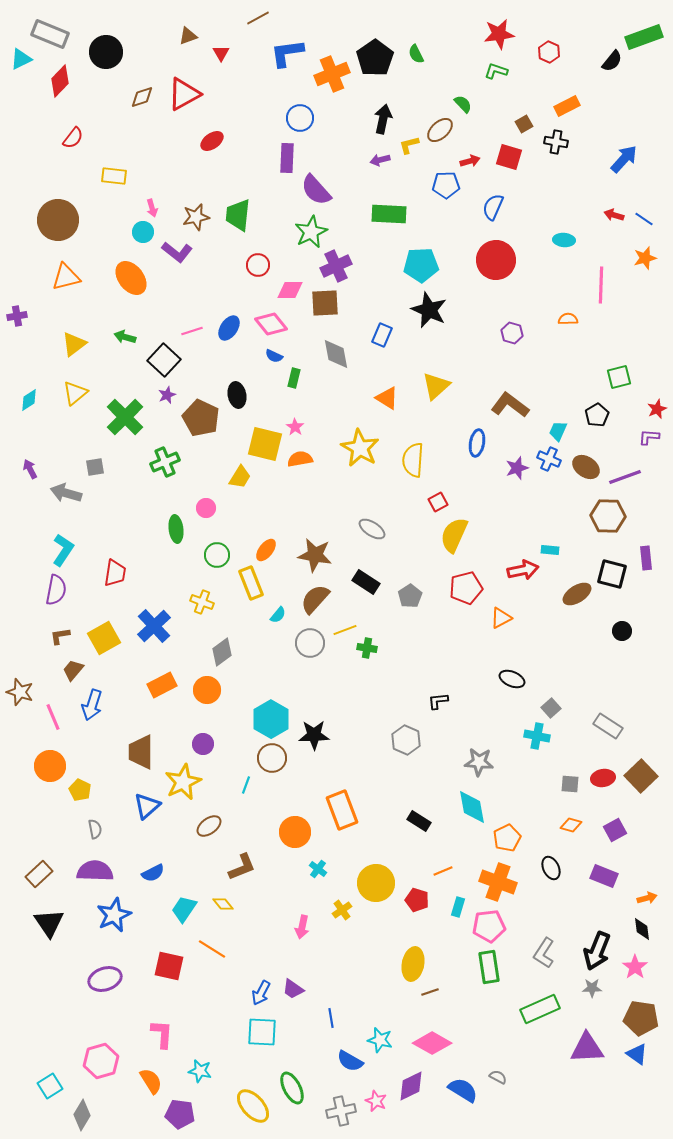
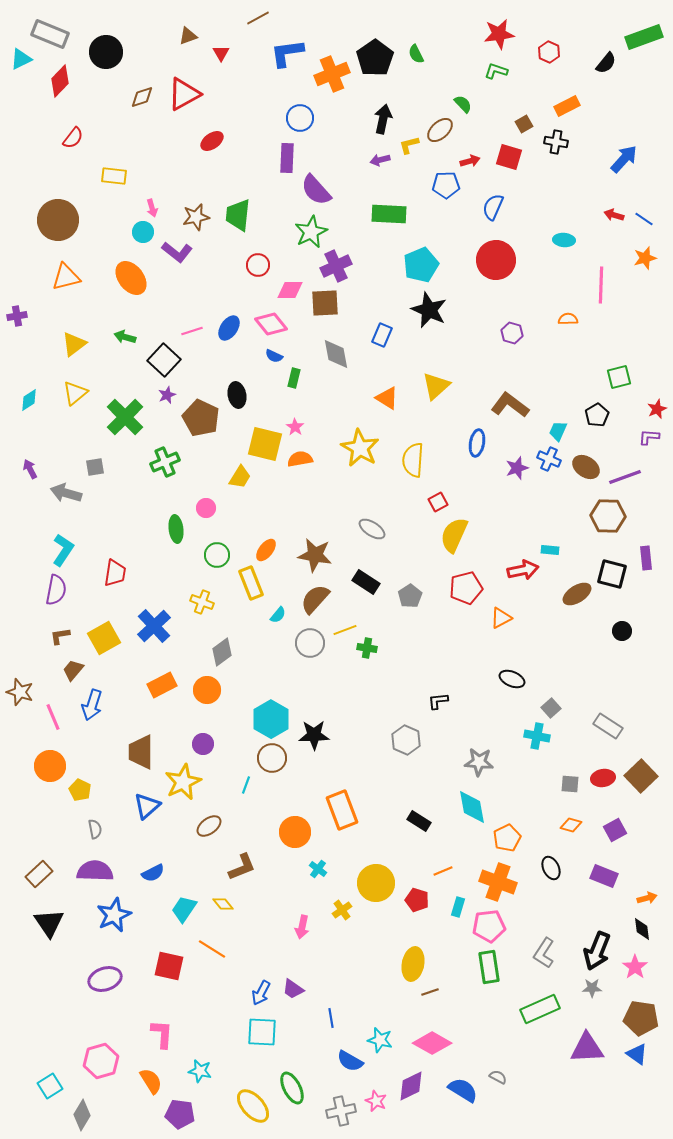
black semicircle at (612, 61): moved 6 px left, 2 px down
cyan pentagon at (421, 265): rotated 20 degrees counterclockwise
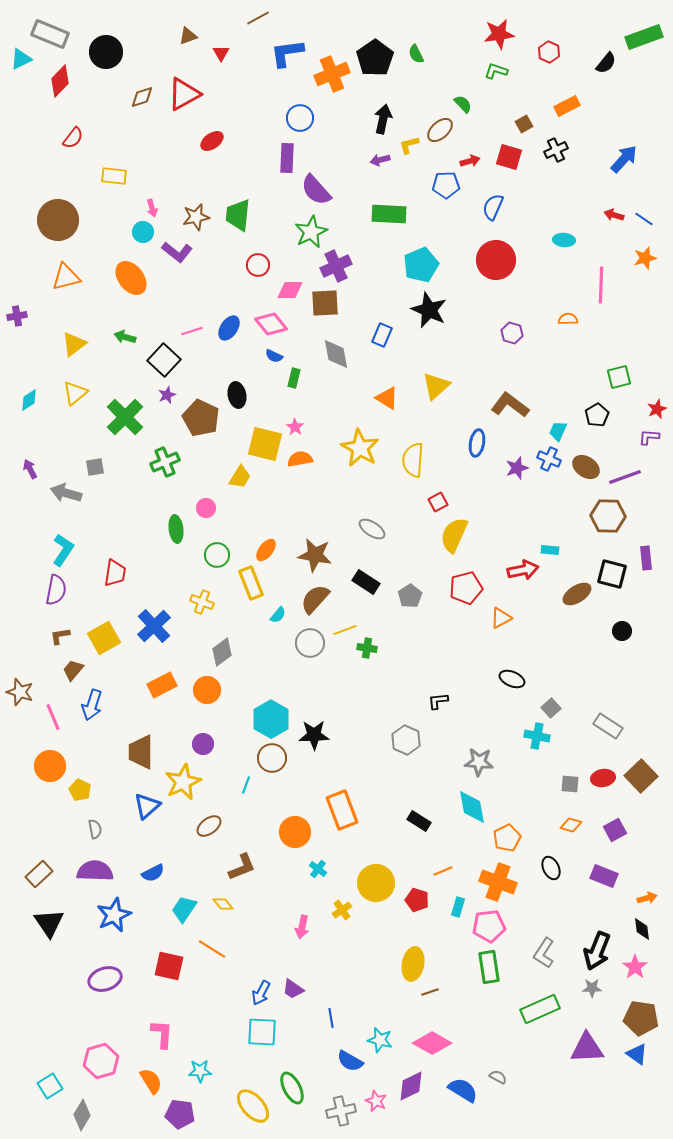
black cross at (556, 142): moved 8 px down; rotated 35 degrees counterclockwise
cyan star at (200, 1071): rotated 15 degrees counterclockwise
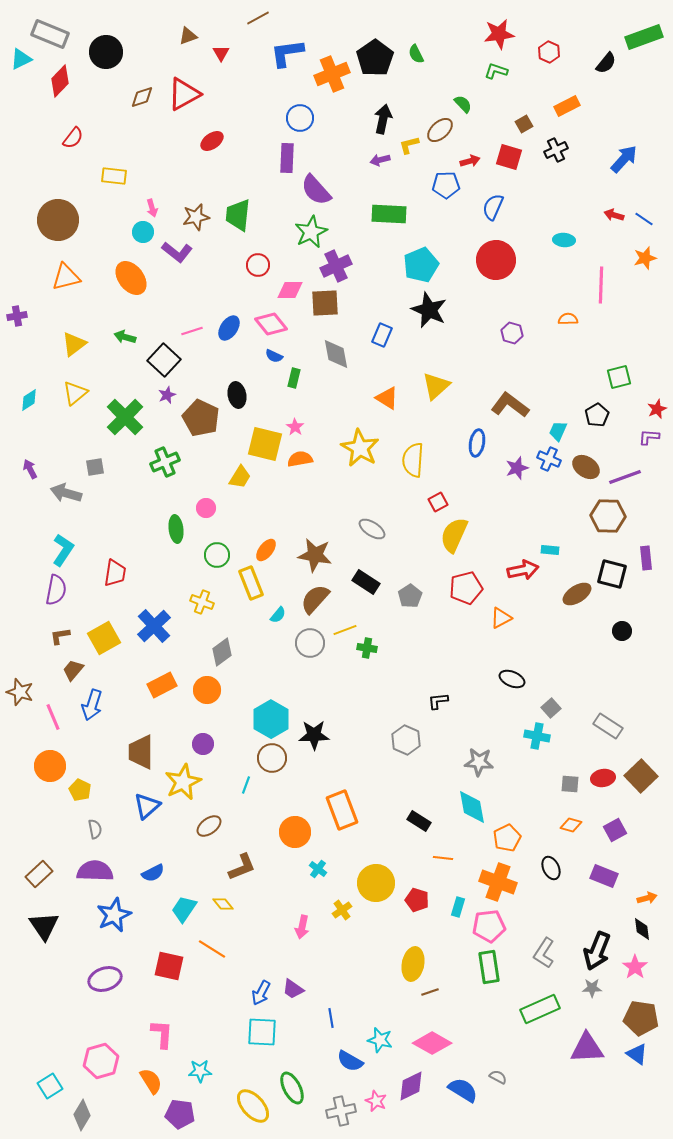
orange line at (443, 871): moved 13 px up; rotated 30 degrees clockwise
black triangle at (49, 923): moved 5 px left, 3 px down
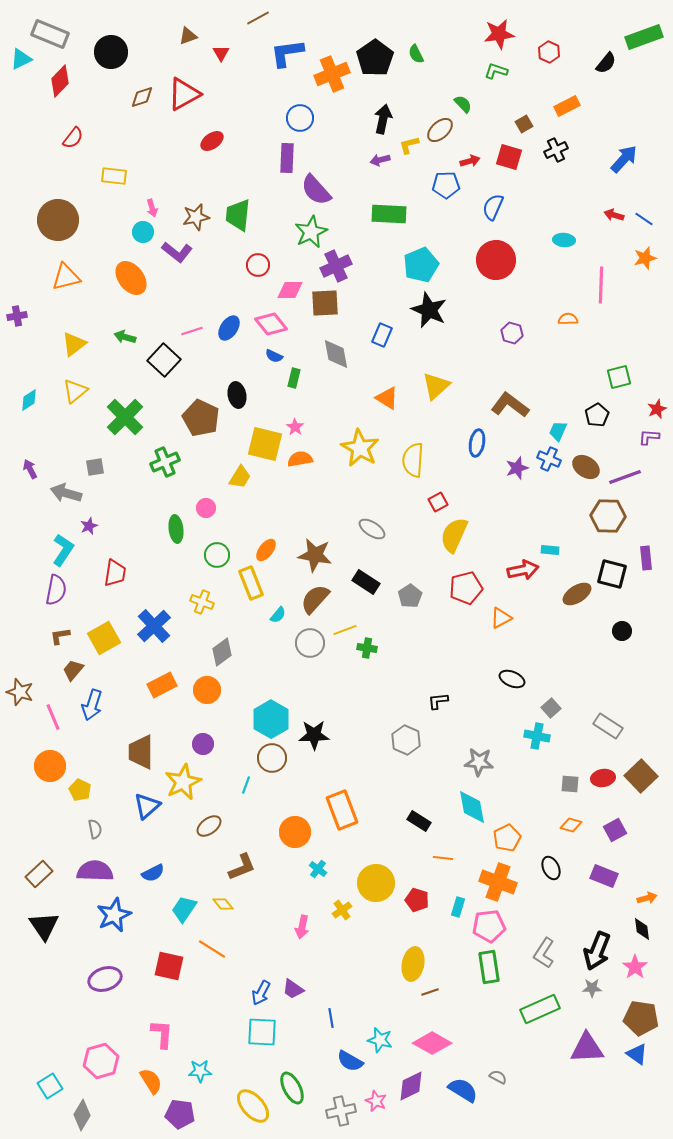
black circle at (106, 52): moved 5 px right
yellow triangle at (75, 393): moved 2 px up
purple star at (167, 395): moved 78 px left, 131 px down
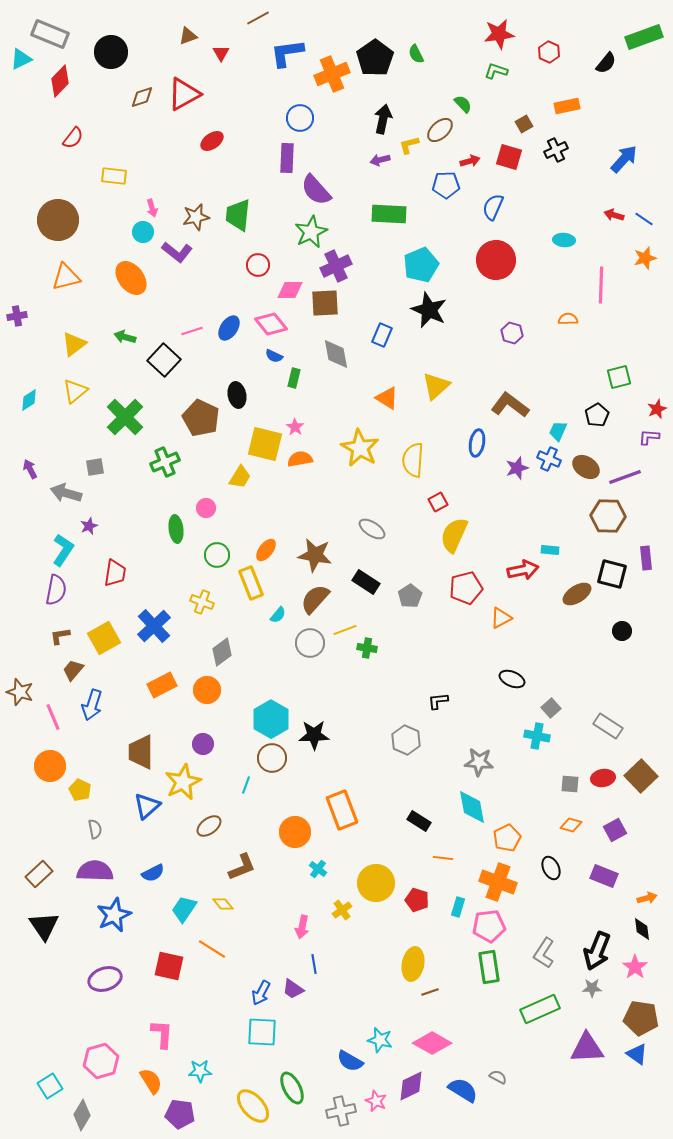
orange rectangle at (567, 106): rotated 15 degrees clockwise
blue line at (331, 1018): moved 17 px left, 54 px up
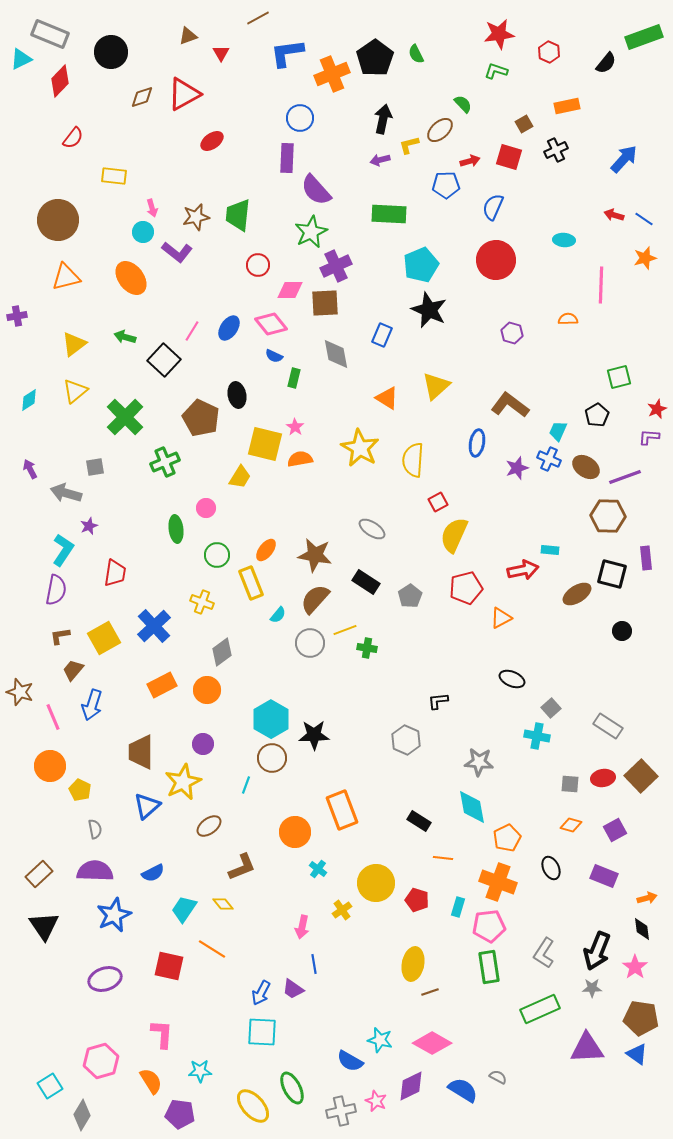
pink line at (192, 331): rotated 40 degrees counterclockwise
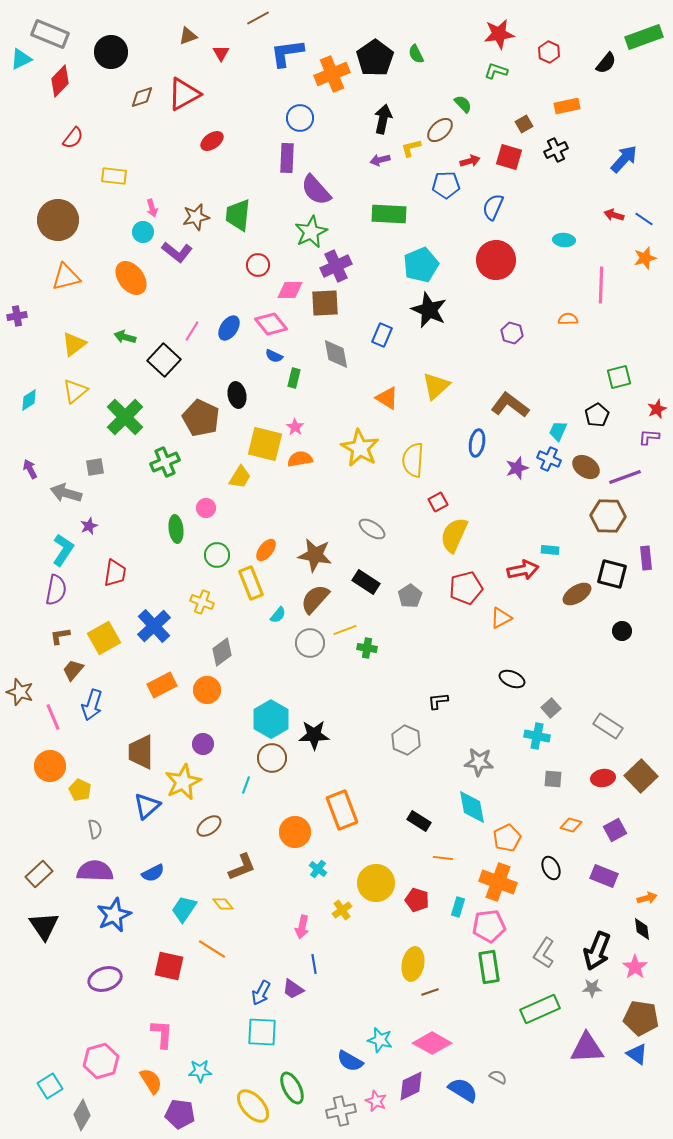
yellow L-shape at (409, 145): moved 2 px right, 3 px down
gray square at (570, 784): moved 17 px left, 5 px up
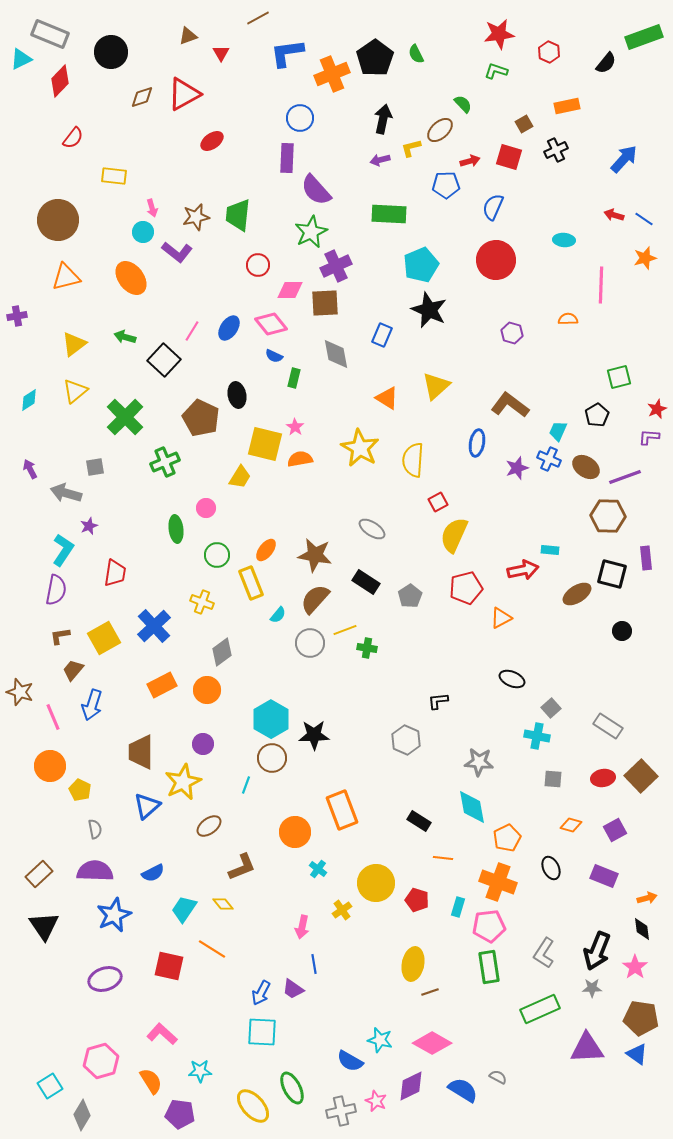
pink L-shape at (162, 1034): rotated 52 degrees counterclockwise
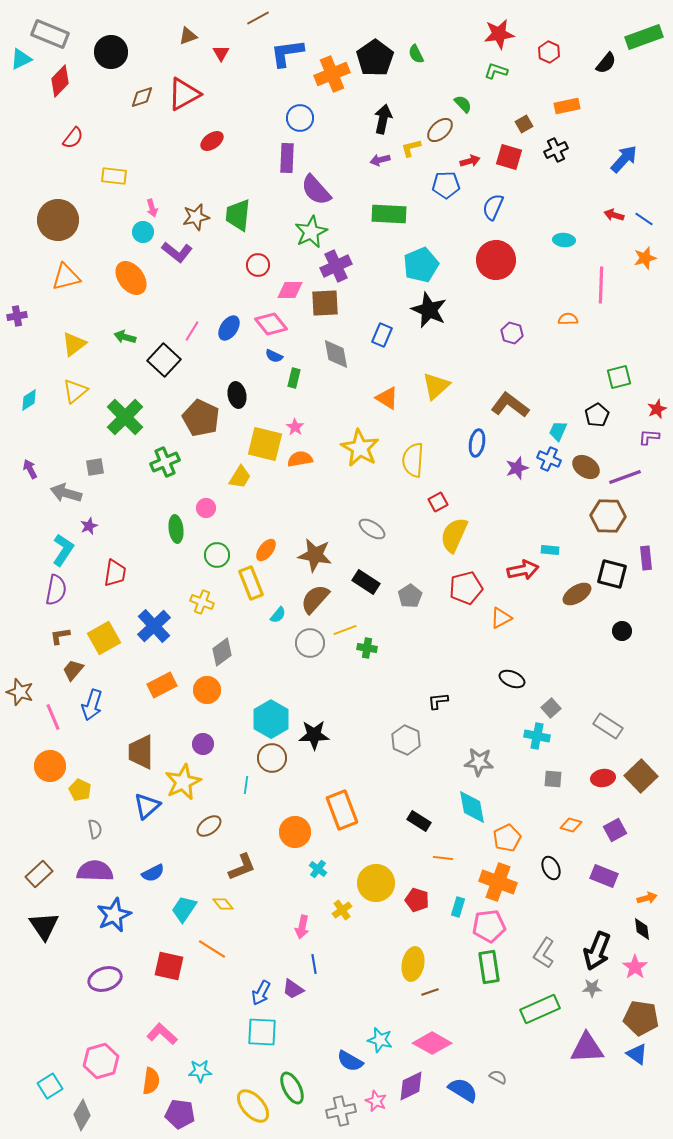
cyan line at (246, 785): rotated 12 degrees counterclockwise
orange semicircle at (151, 1081): rotated 40 degrees clockwise
